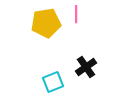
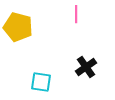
yellow pentagon: moved 28 px left, 4 px down; rotated 24 degrees clockwise
cyan square: moved 12 px left; rotated 30 degrees clockwise
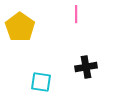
yellow pentagon: moved 2 px right; rotated 20 degrees clockwise
black cross: rotated 25 degrees clockwise
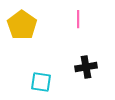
pink line: moved 2 px right, 5 px down
yellow pentagon: moved 2 px right, 2 px up
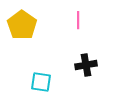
pink line: moved 1 px down
black cross: moved 2 px up
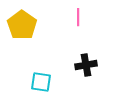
pink line: moved 3 px up
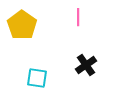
black cross: rotated 25 degrees counterclockwise
cyan square: moved 4 px left, 4 px up
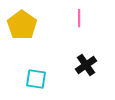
pink line: moved 1 px right, 1 px down
cyan square: moved 1 px left, 1 px down
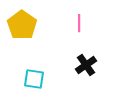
pink line: moved 5 px down
cyan square: moved 2 px left
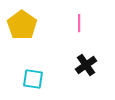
cyan square: moved 1 px left
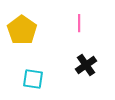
yellow pentagon: moved 5 px down
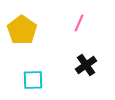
pink line: rotated 24 degrees clockwise
cyan square: moved 1 px down; rotated 10 degrees counterclockwise
